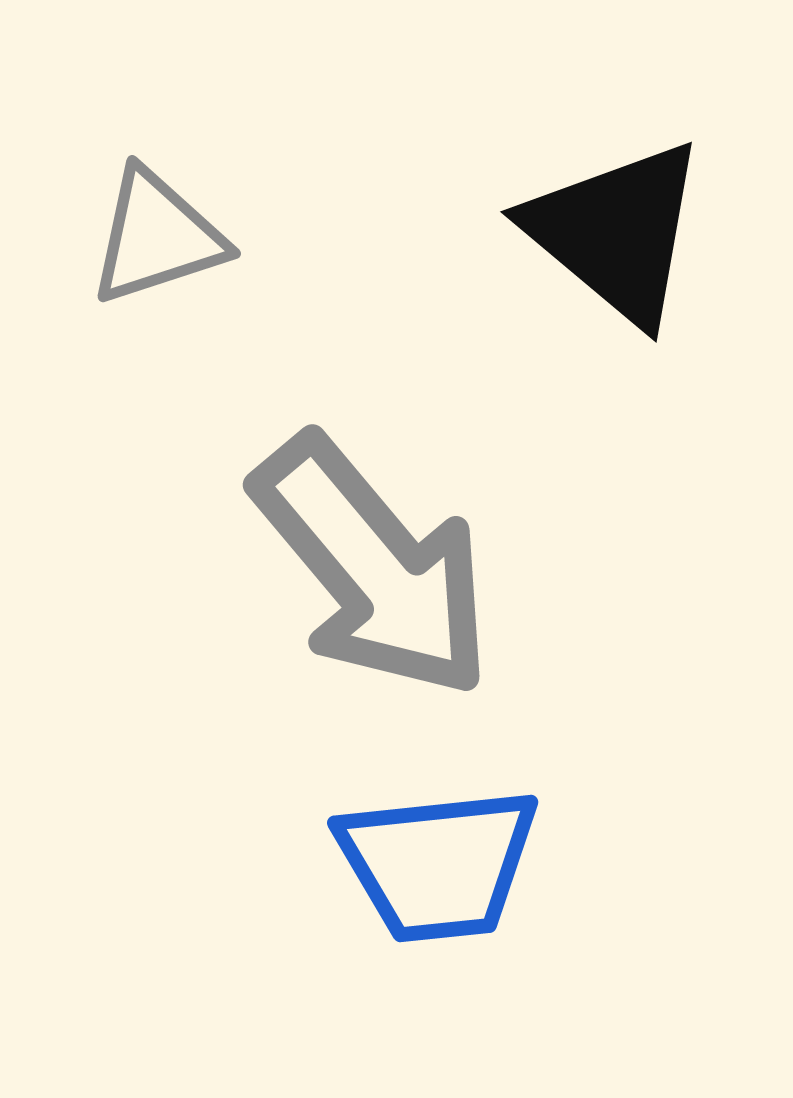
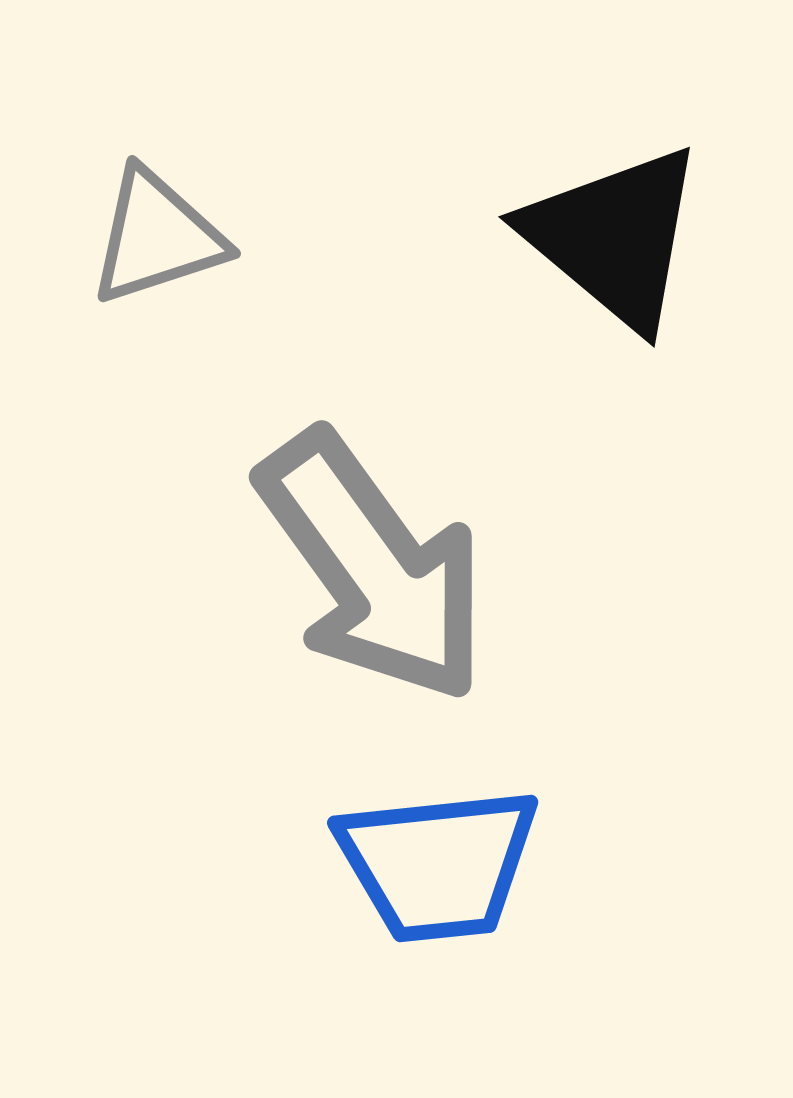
black triangle: moved 2 px left, 5 px down
gray arrow: rotated 4 degrees clockwise
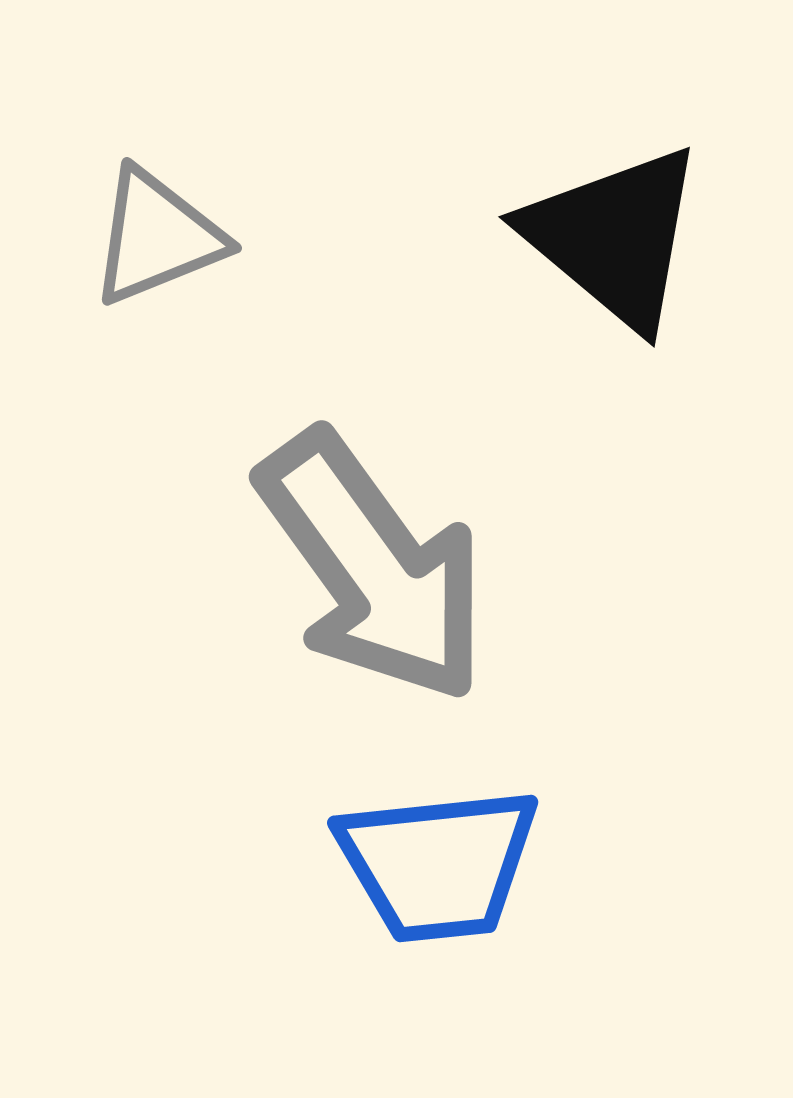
gray triangle: rotated 4 degrees counterclockwise
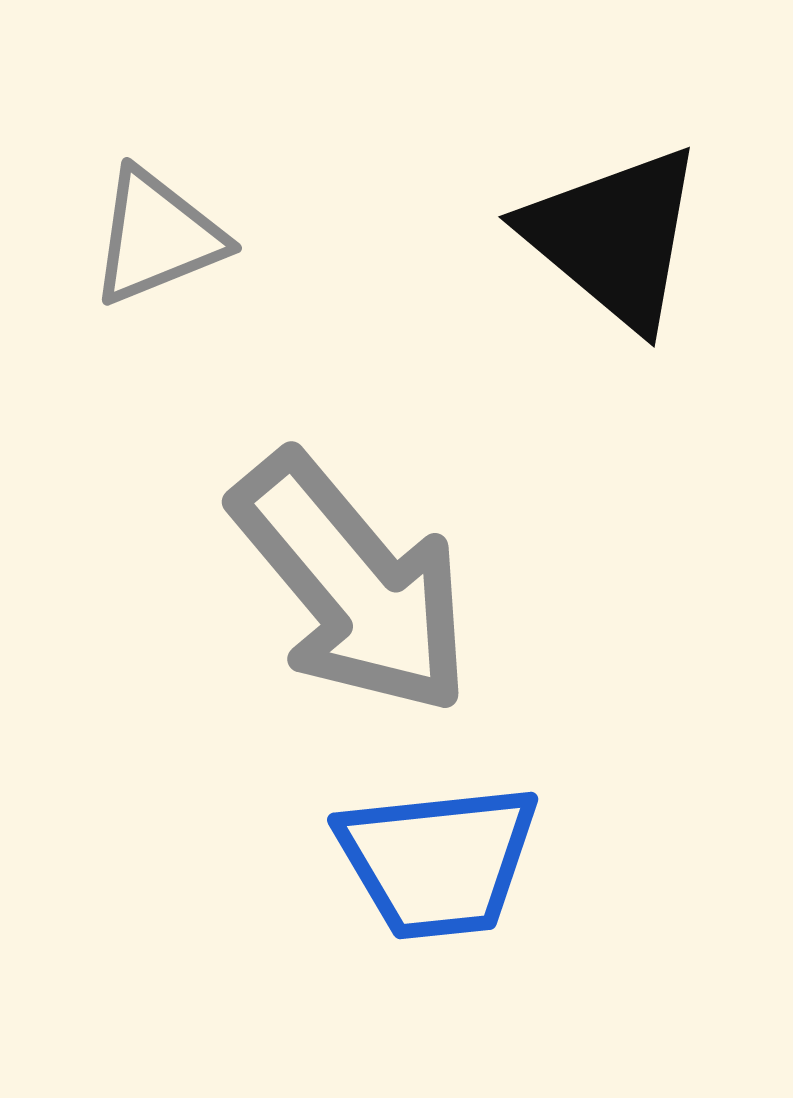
gray arrow: moved 21 px left, 17 px down; rotated 4 degrees counterclockwise
blue trapezoid: moved 3 px up
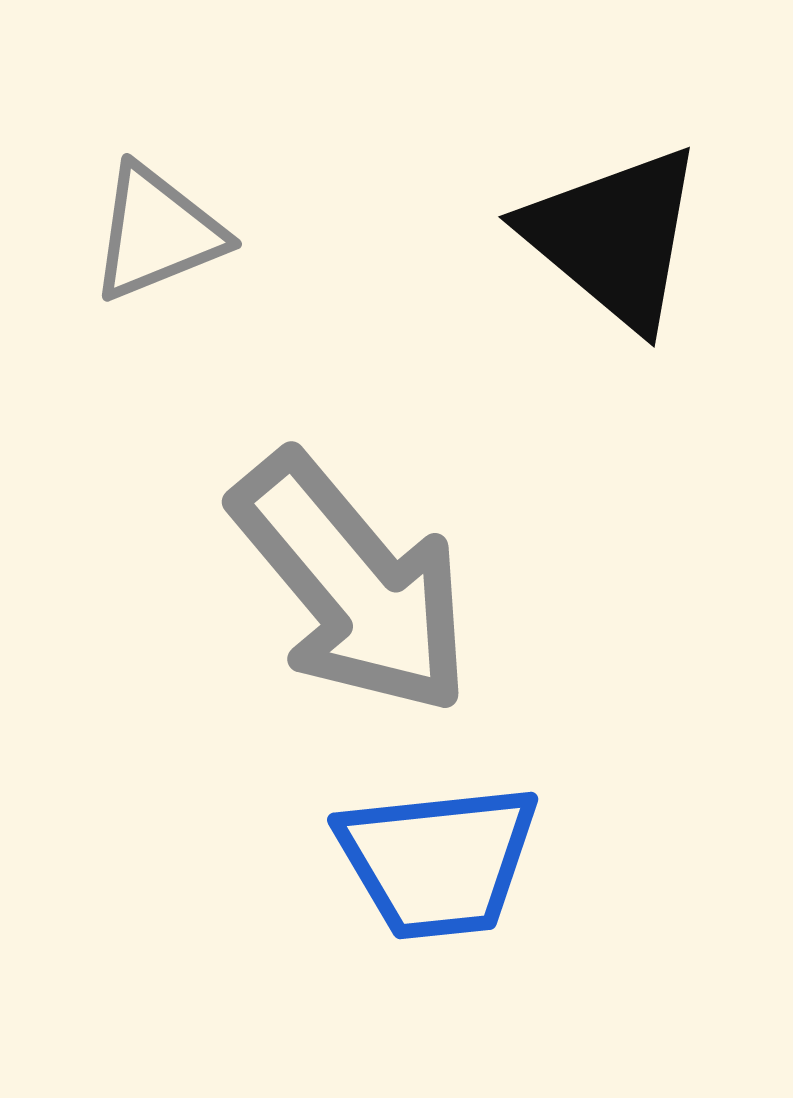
gray triangle: moved 4 px up
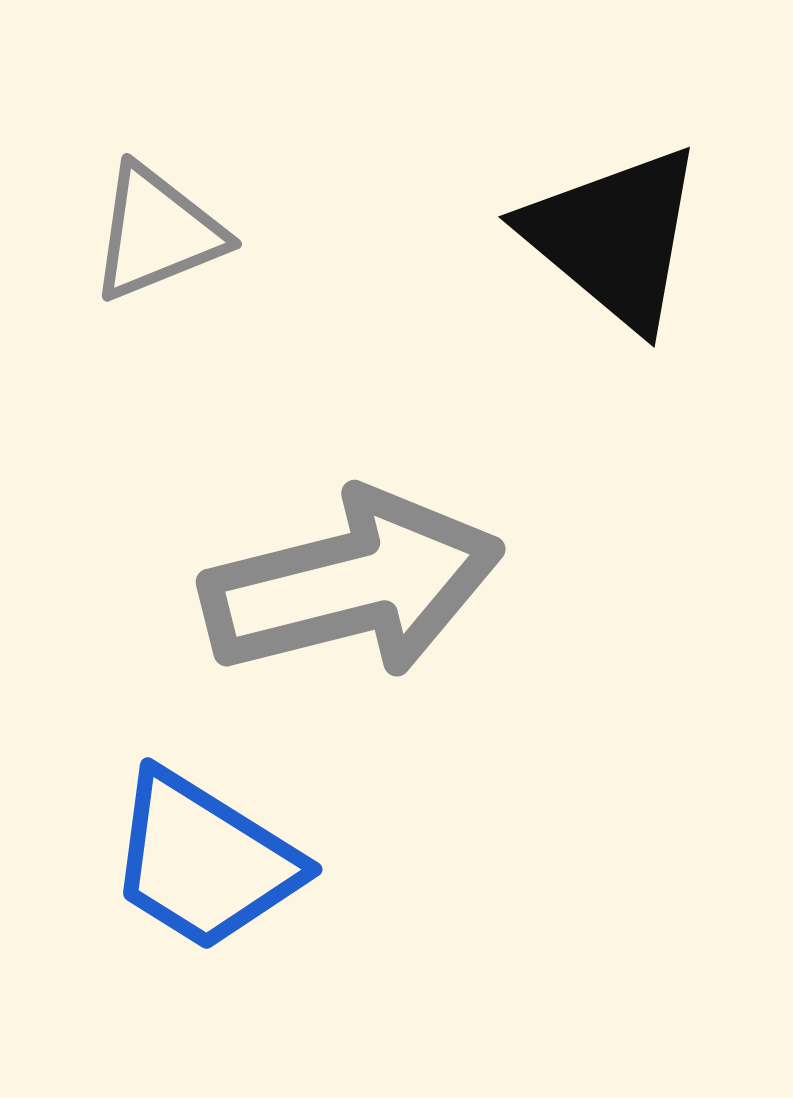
gray arrow: rotated 64 degrees counterclockwise
blue trapezoid: moved 234 px left; rotated 38 degrees clockwise
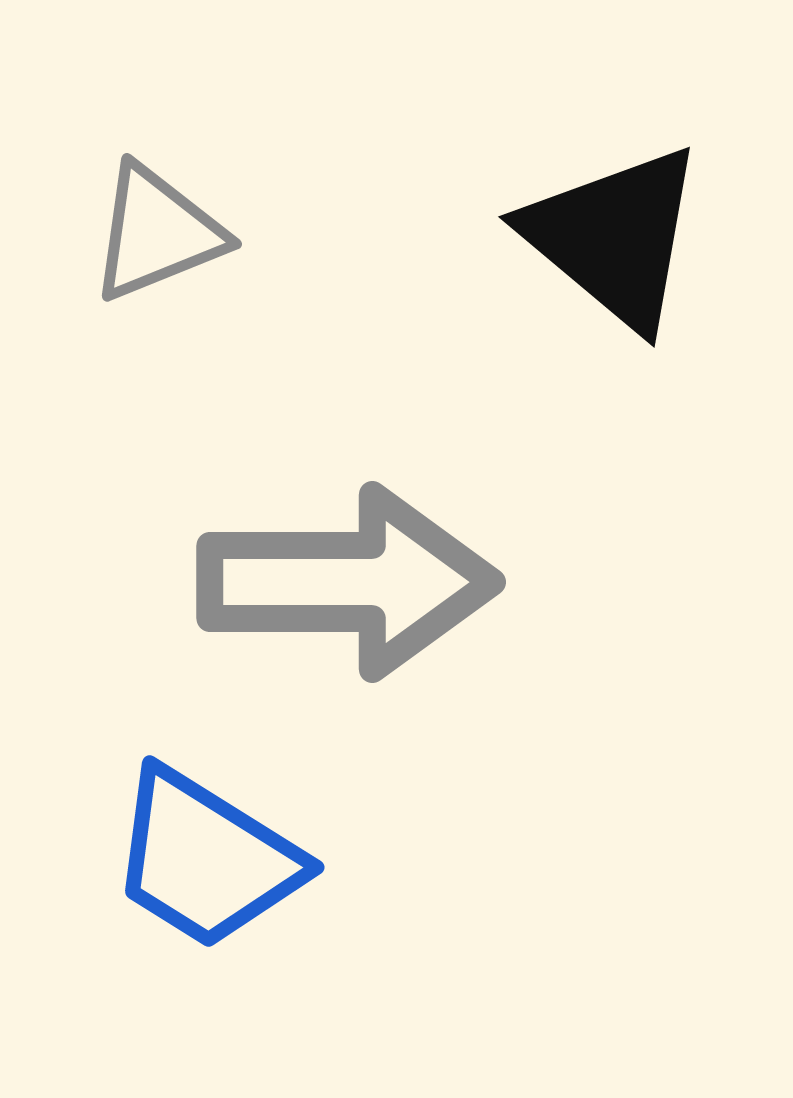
gray arrow: moved 4 px left, 2 px up; rotated 14 degrees clockwise
blue trapezoid: moved 2 px right, 2 px up
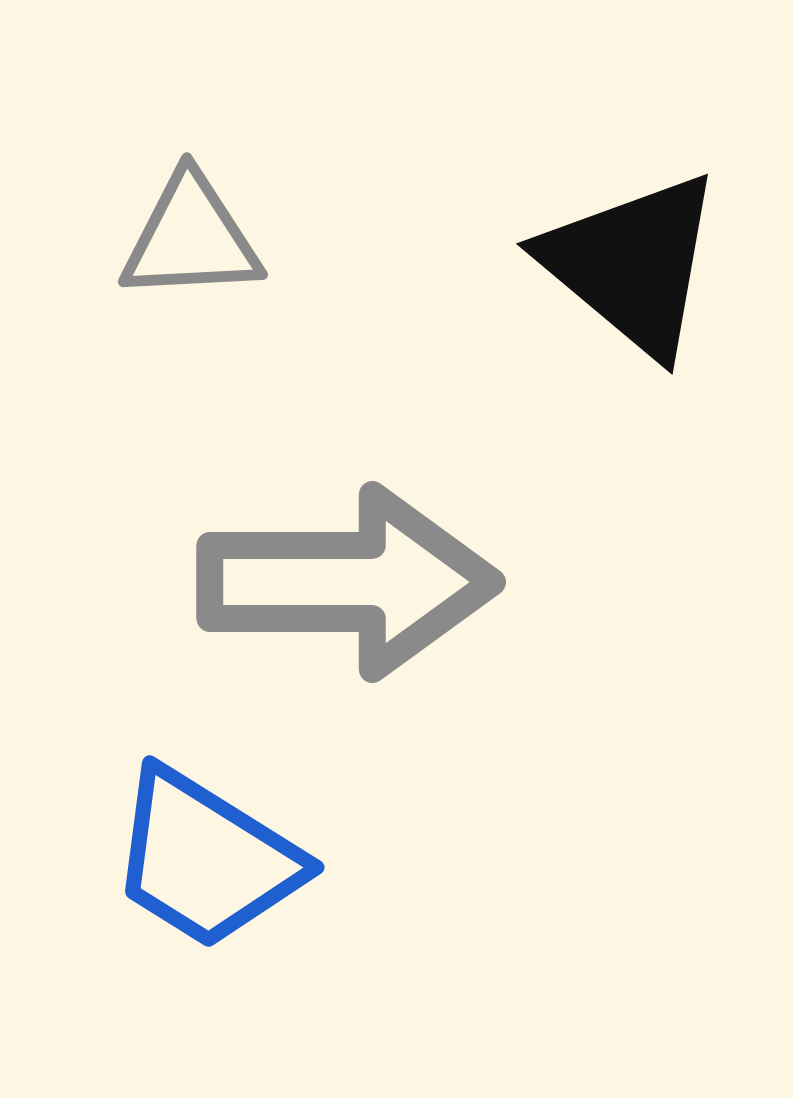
gray triangle: moved 34 px right, 5 px down; rotated 19 degrees clockwise
black triangle: moved 18 px right, 27 px down
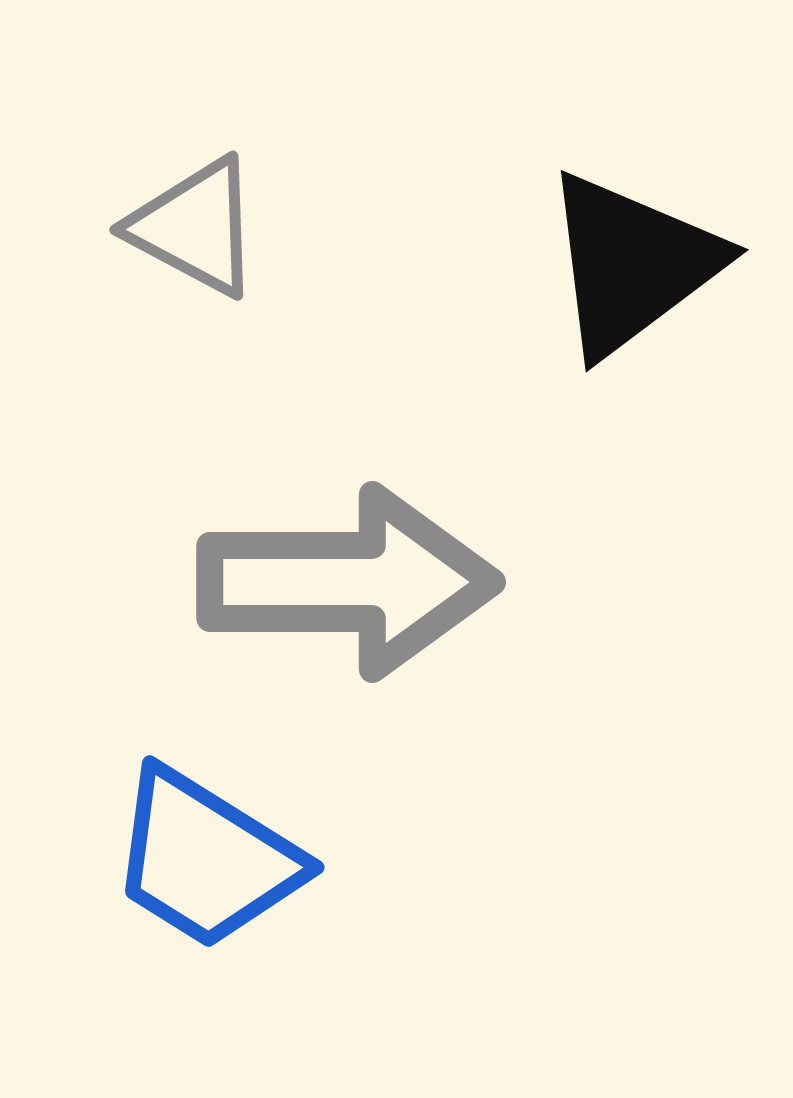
gray triangle: moved 4 px right, 11 px up; rotated 31 degrees clockwise
black triangle: rotated 43 degrees clockwise
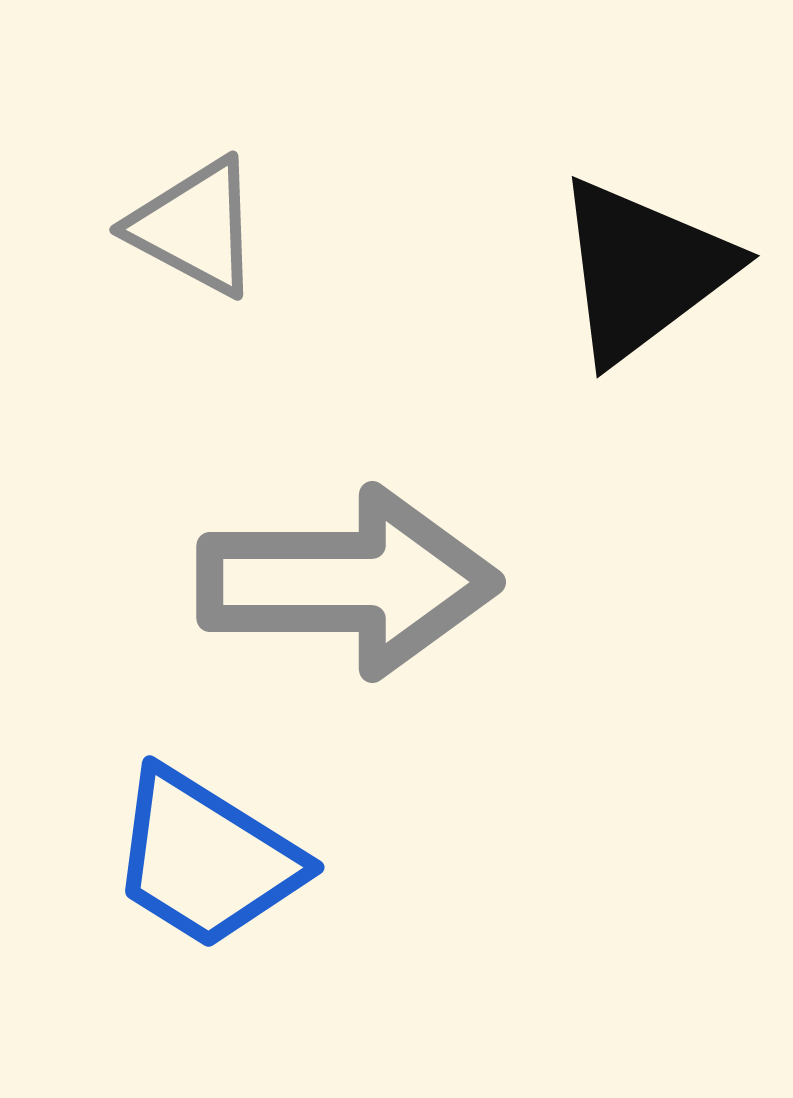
black triangle: moved 11 px right, 6 px down
